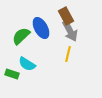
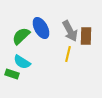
brown rectangle: moved 20 px right, 20 px down; rotated 30 degrees clockwise
cyan semicircle: moved 5 px left, 2 px up
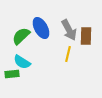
gray arrow: moved 1 px left, 1 px up
green rectangle: rotated 24 degrees counterclockwise
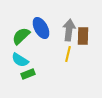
gray arrow: rotated 145 degrees counterclockwise
brown rectangle: moved 3 px left
cyan semicircle: moved 2 px left, 2 px up
green rectangle: moved 16 px right; rotated 16 degrees counterclockwise
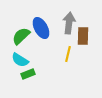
gray arrow: moved 7 px up
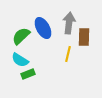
blue ellipse: moved 2 px right
brown rectangle: moved 1 px right, 1 px down
